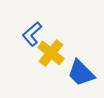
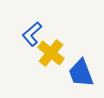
blue trapezoid: rotated 24 degrees clockwise
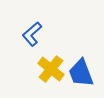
yellow cross: moved 16 px down
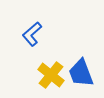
yellow cross: moved 6 px down
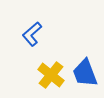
blue trapezoid: moved 4 px right
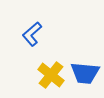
blue trapezoid: rotated 64 degrees counterclockwise
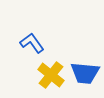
blue L-shape: moved 9 px down; rotated 95 degrees clockwise
